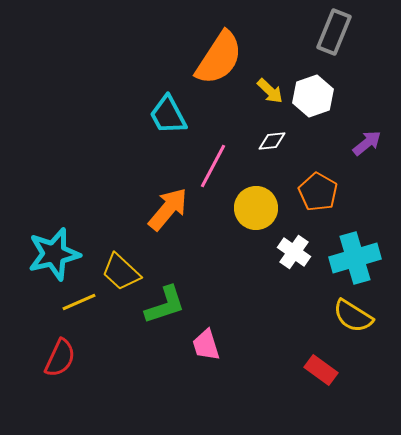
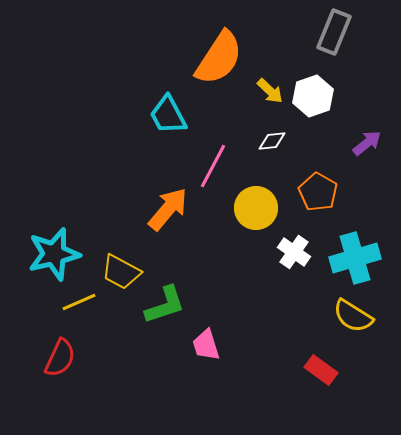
yellow trapezoid: rotated 15 degrees counterclockwise
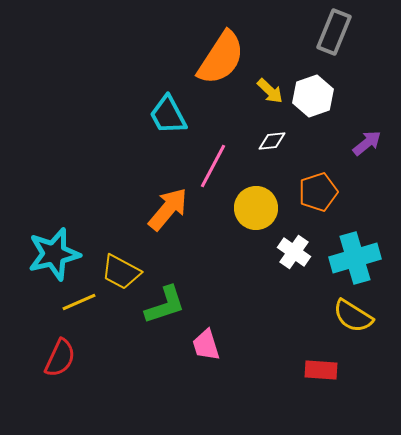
orange semicircle: moved 2 px right
orange pentagon: rotated 24 degrees clockwise
red rectangle: rotated 32 degrees counterclockwise
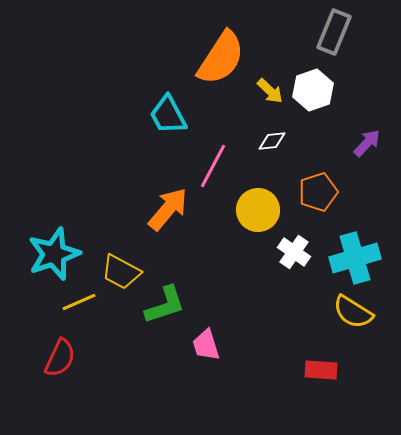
white hexagon: moved 6 px up
purple arrow: rotated 8 degrees counterclockwise
yellow circle: moved 2 px right, 2 px down
cyan star: rotated 6 degrees counterclockwise
yellow semicircle: moved 4 px up
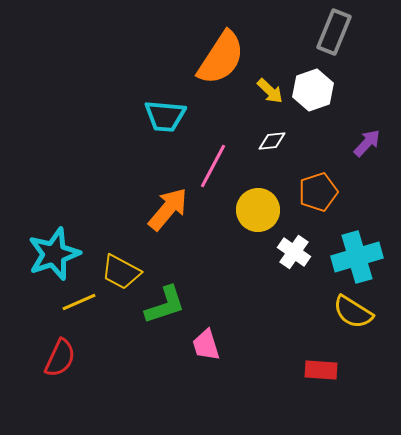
cyan trapezoid: moved 3 px left, 1 px down; rotated 57 degrees counterclockwise
cyan cross: moved 2 px right, 1 px up
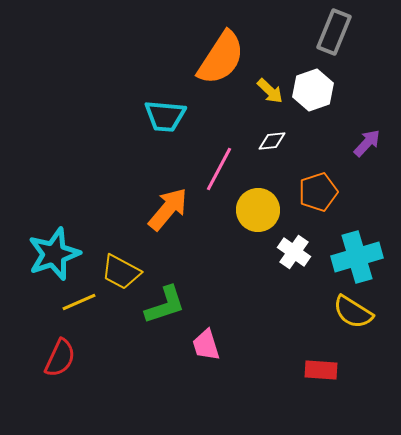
pink line: moved 6 px right, 3 px down
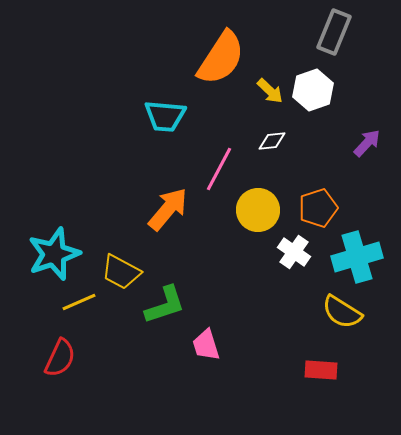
orange pentagon: moved 16 px down
yellow semicircle: moved 11 px left
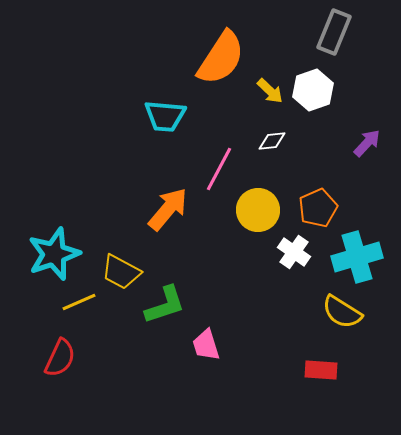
orange pentagon: rotated 6 degrees counterclockwise
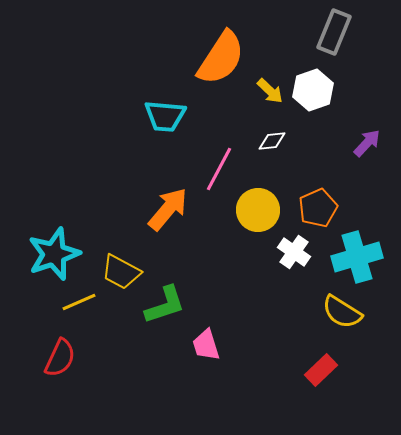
red rectangle: rotated 48 degrees counterclockwise
